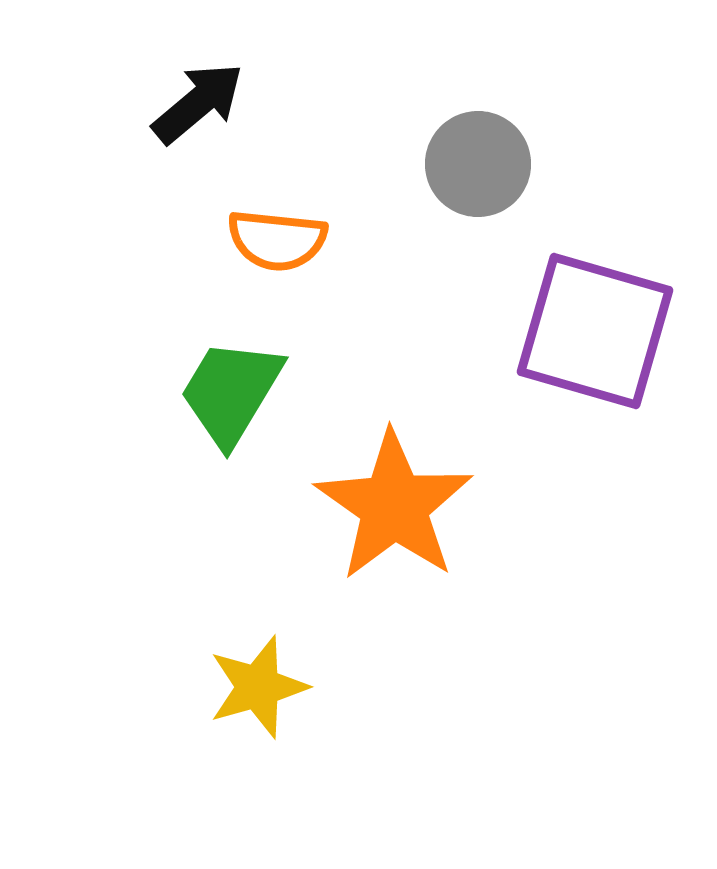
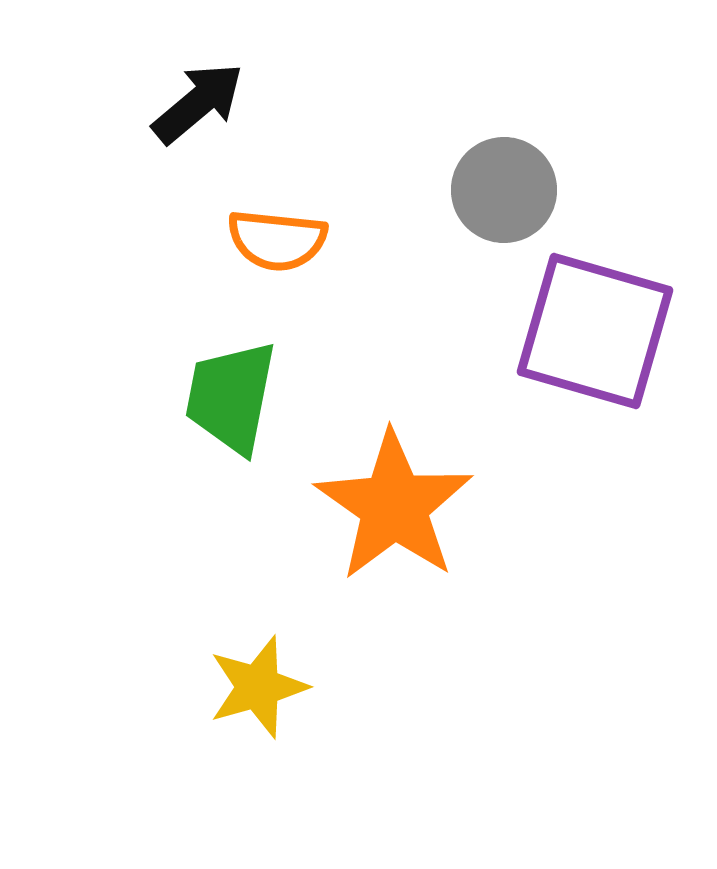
gray circle: moved 26 px right, 26 px down
green trapezoid: moved 5 px down; rotated 20 degrees counterclockwise
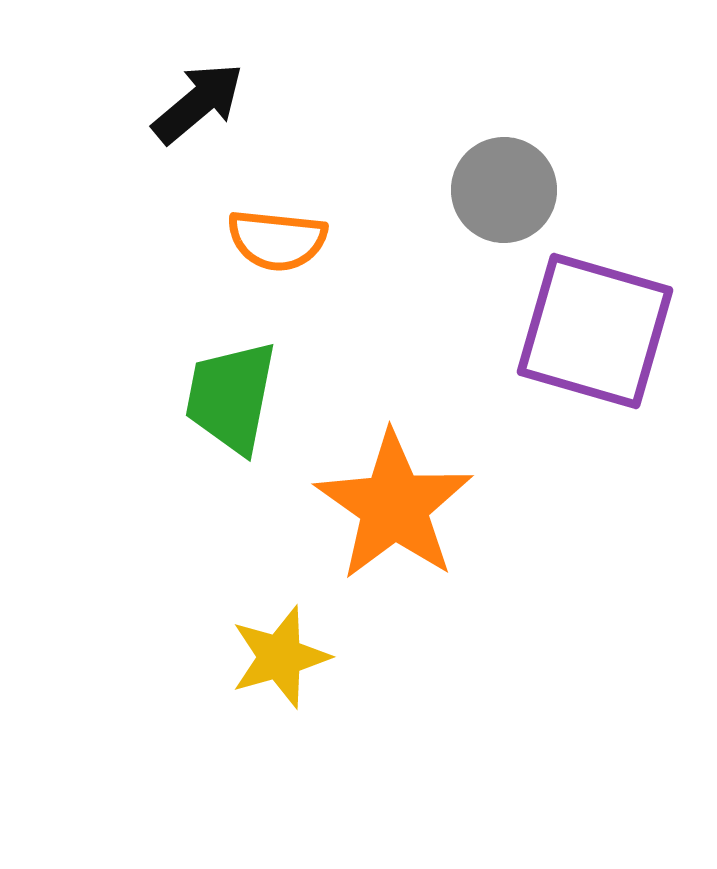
yellow star: moved 22 px right, 30 px up
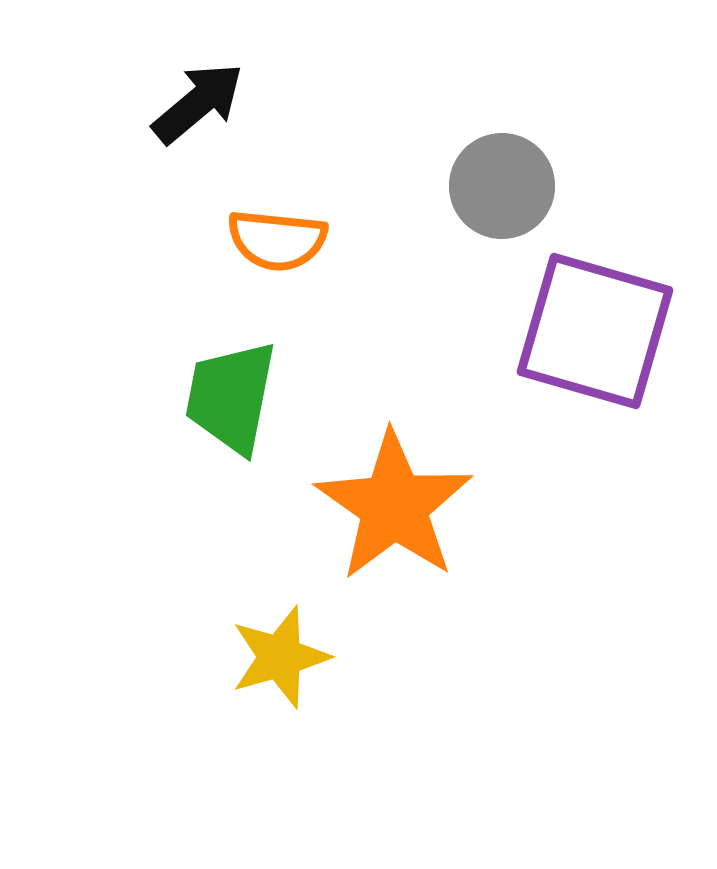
gray circle: moved 2 px left, 4 px up
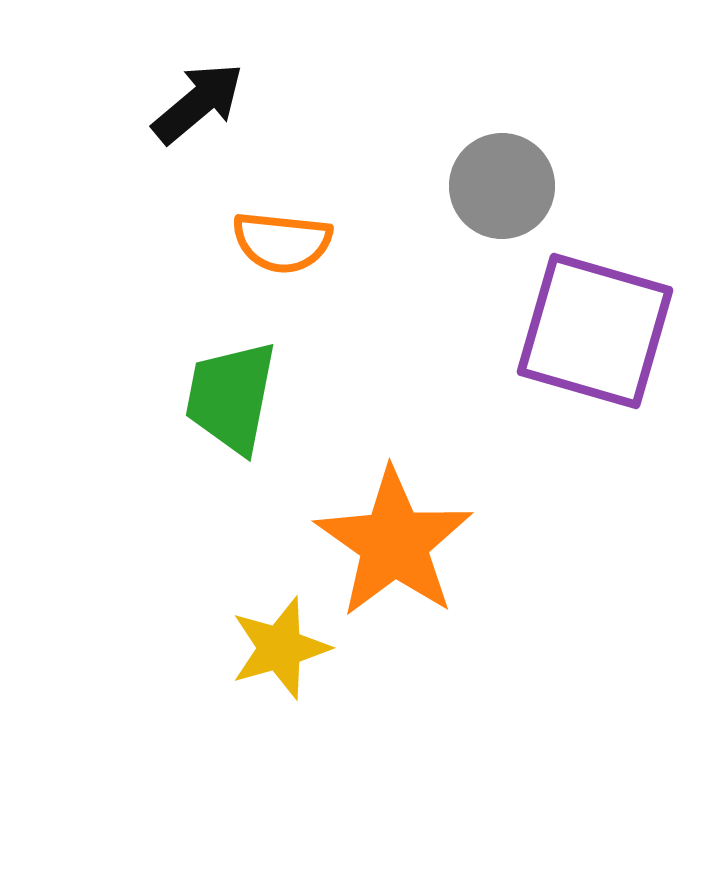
orange semicircle: moved 5 px right, 2 px down
orange star: moved 37 px down
yellow star: moved 9 px up
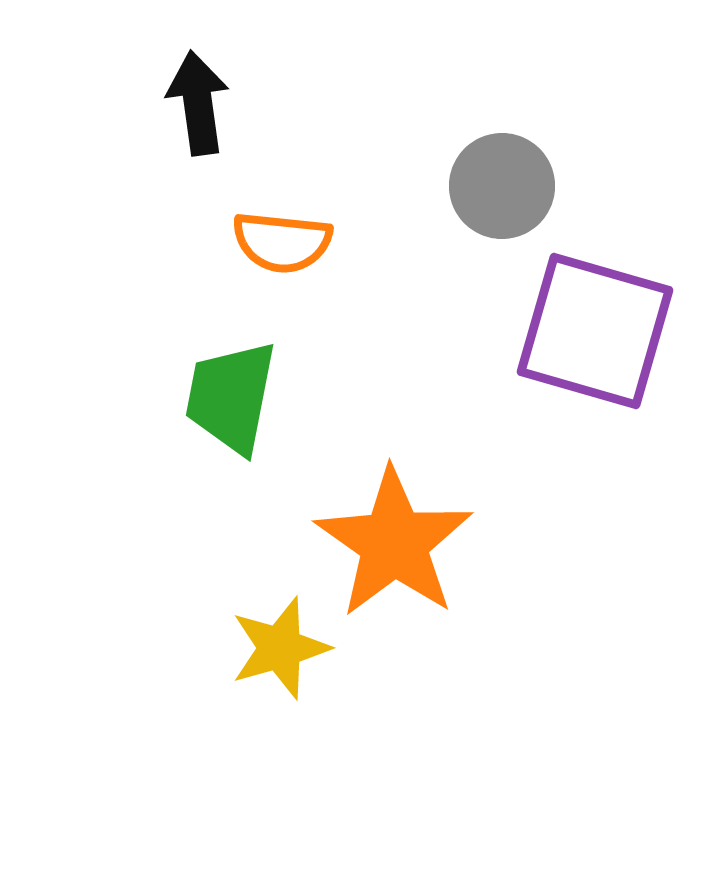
black arrow: rotated 58 degrees counterclockwise
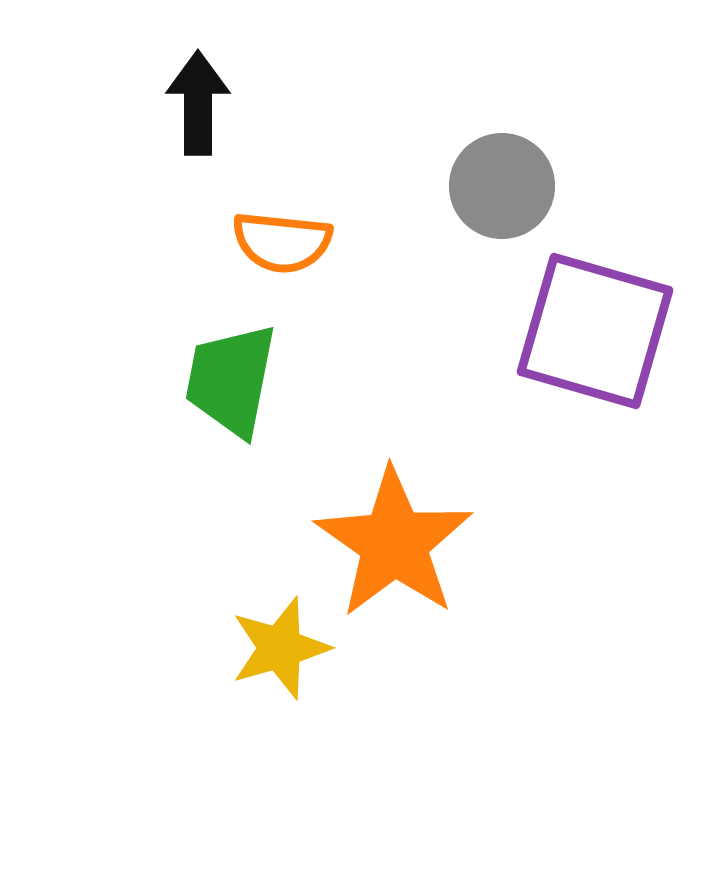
black arrow: rotated 8 degrees clockwise
green trapezoid: moved 17 px up
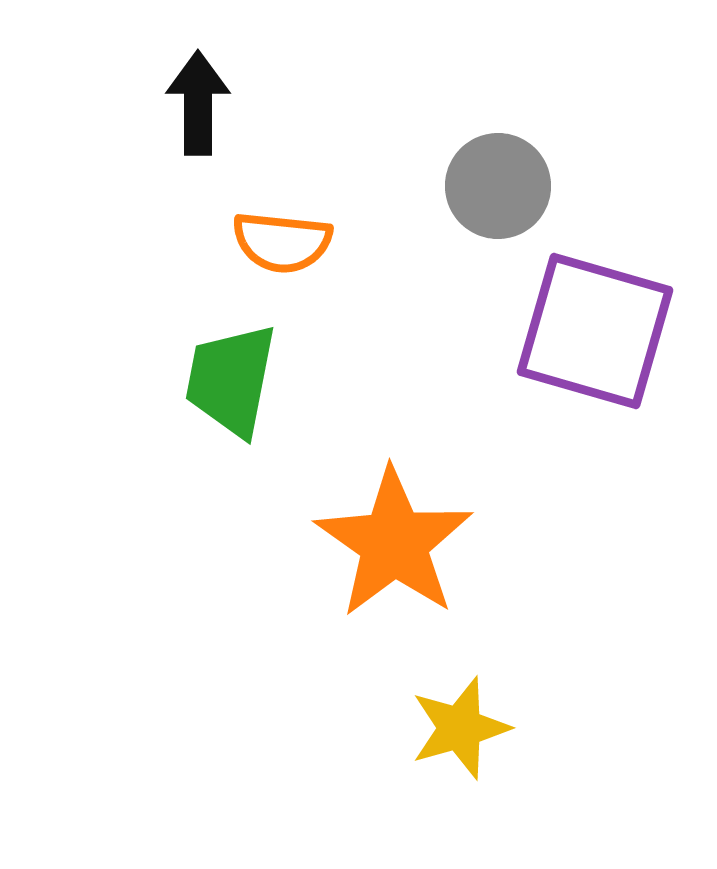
gray circle: moved 4 px left
yellow star: moved 180 px right, 80 px down
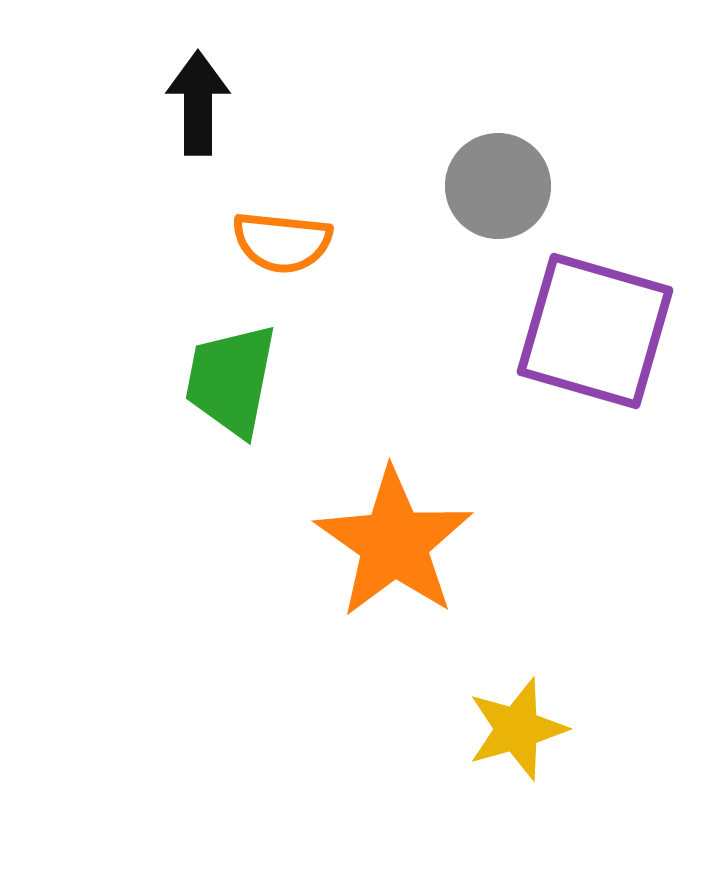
yellow star: moved 57 px right, 1 px down
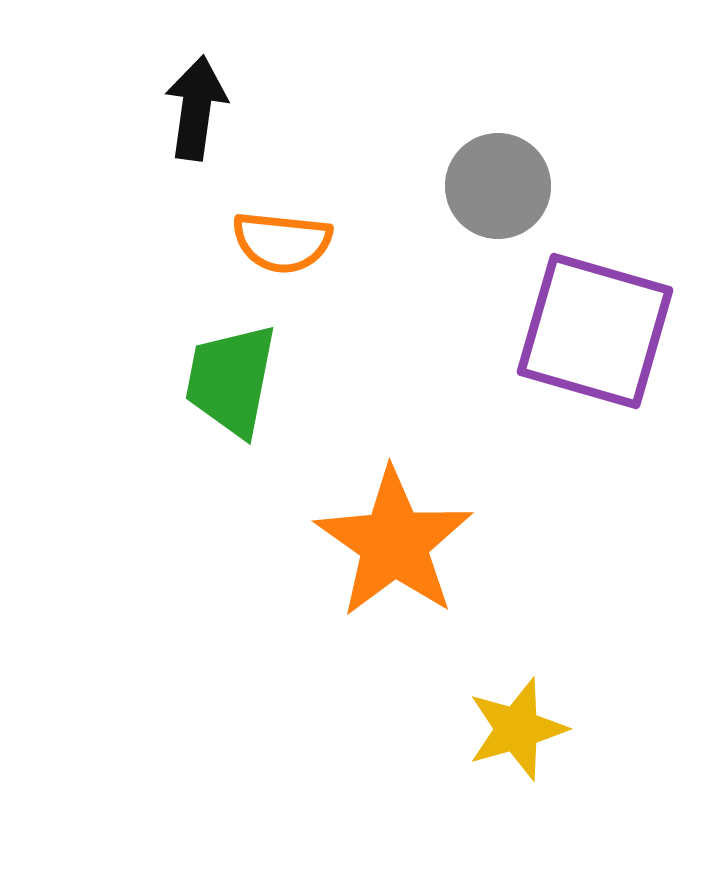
black arrow: moved 2 px left, 5 px down; rotated 8 degrees clockwise
